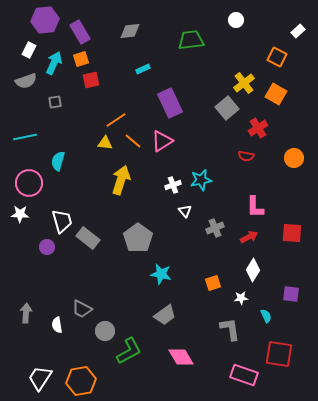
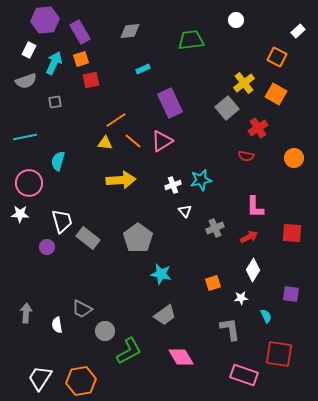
yellow arrow at (121, 180): rotated 68 degrees clockwise
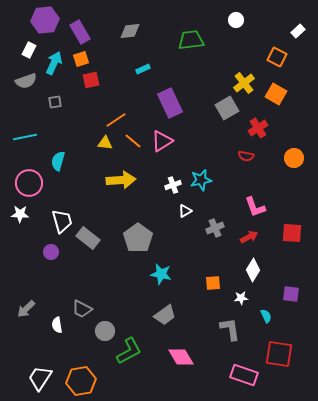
gray square at (227, 108): rotated 10 degrees clockwise
pink L-shape at (255, 207): rotated 20 degrees counterclockwise
white triangle at (185, 211): rotated 40 degrees clockwise
purple circle at (47, 247): moved 4 px right, 5 px down
orange square at (213, 283): rotated 14 degrees clockwise
gray arrow at (26, 313): moved 4 px up; rotated 138 degrees counterclockwise
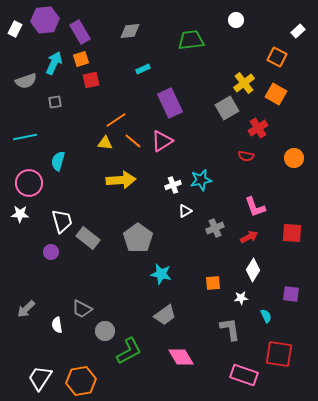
white rectangle at (29, 50): moved 14 px left, 21 px up
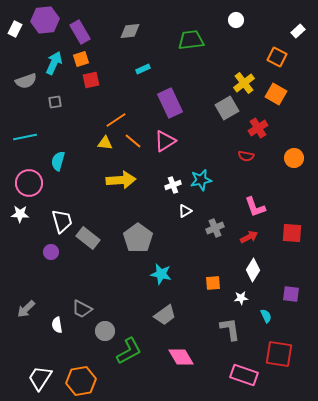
pink triangle at (162, 141): moved 3 px right
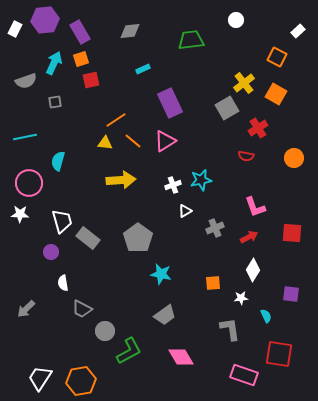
white semicircle at (57, 325): moved 6 px right, 42 px up
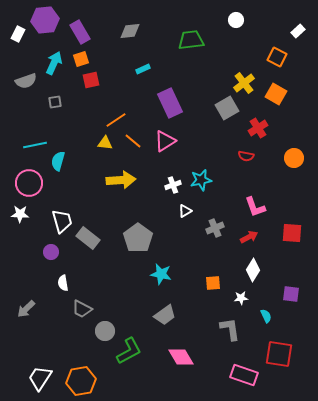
white rectangle at (15, 29): moved 3 px right, 5 px down
cyan line at (25, 137): moved 10 px right, 8 px down
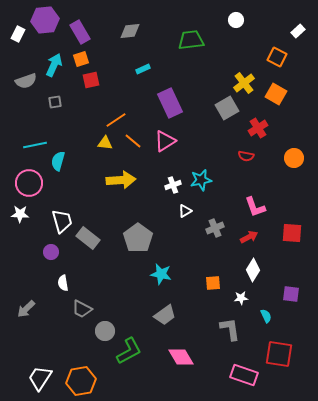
cyan arrow at (54, 63): moved 2 px down
